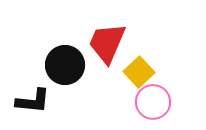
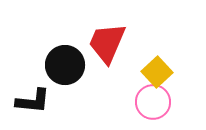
yellow square: moved 18 px right
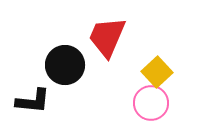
red trapezoid: moved 6 px up
pink circle: moved 2 px left, 1 px down
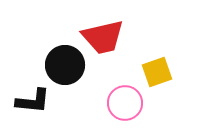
red trapezoid: moved 4 px left; rotated 126 degrees counterclockwise
yellow square: rotated 24 degrees clockwise
pink circle: moved 26 px left
